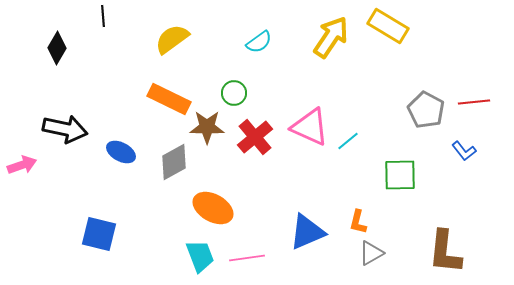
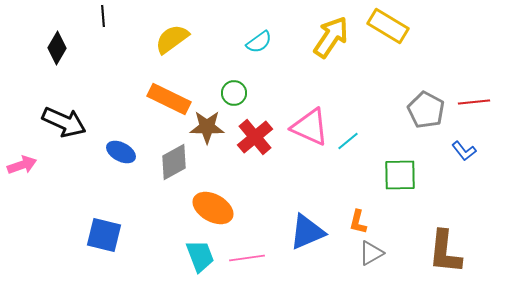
black arrow: moved 1 px left, 7 px up; rotated 12 degrees clockwise
blue square: moved 5 px right, 1 px down
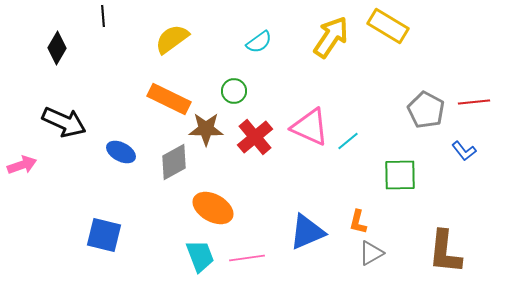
green circle: moved 2 px up
brown star: moved 1 px left, 2 px down
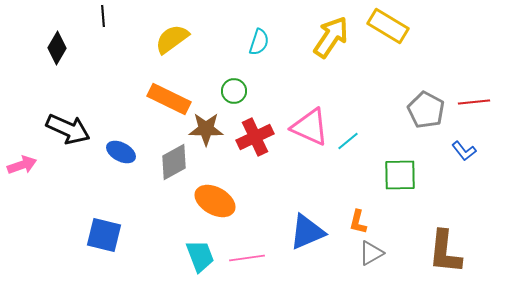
cyan semicircle: rotated 36 degrees counterclockwise
black arrow: moved 4 px right, 7 px down
red cross: rotated 15 degrees clockwise
orange ellipse: moved 2 px right, 7 px up
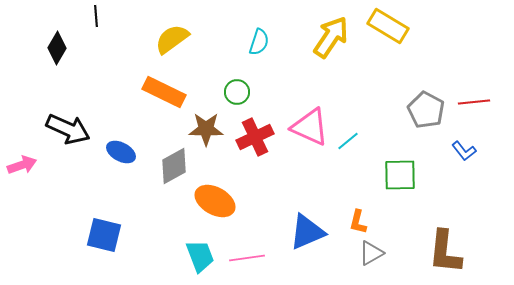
black line: moved 7 px left
green circle: moved 3 px right, 1 px down
orange rectangle: moved 5 px left, 7 px up
gray diamond: moved 4 px down
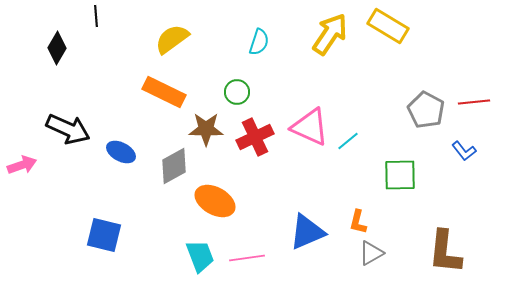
yellow arrow: moved 1 px left, 3 px up
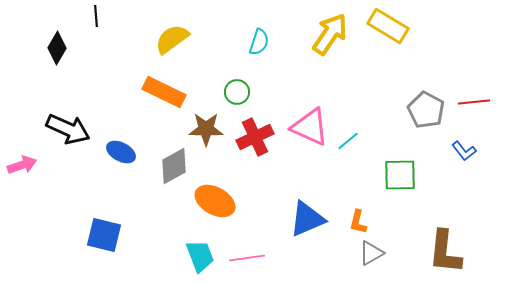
blue triangle: moved 13 px up
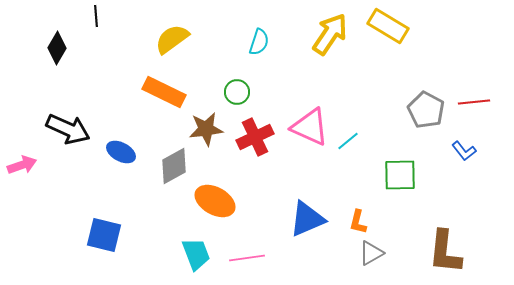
brown star: rotated 8 degrees counterclockwise
cyan trapezoid: moved 4 px left, 2 px up
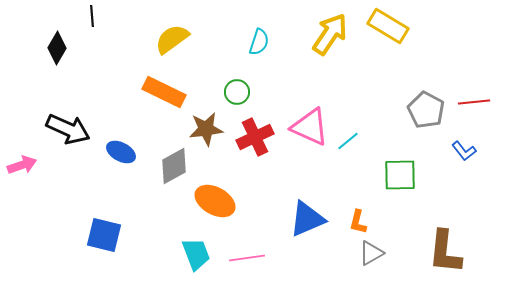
black line: moved 4 px left
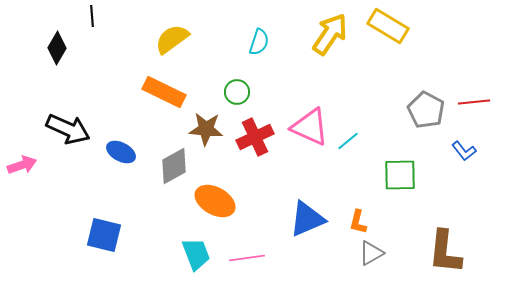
brown star: rotated 12 degrees clockwise
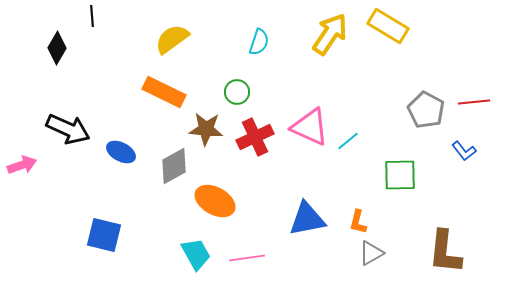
blue triangle: rotated 12 degrees clockwise
cyan trapezoid: rotated 8 degrees counterclockwise
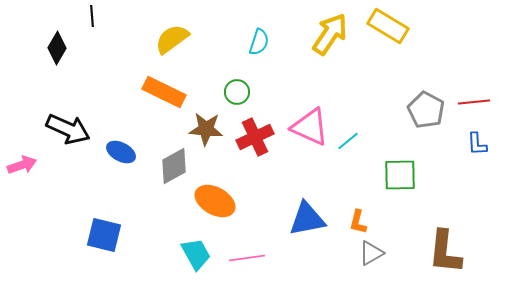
blue L-shape: moved 13 px right, 7 px up; rotated 35 degrees clockwise
